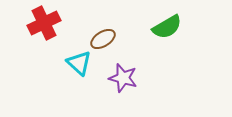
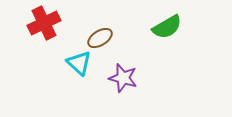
brown ellipse: moved 3 px left, 1 px up
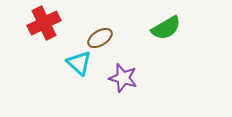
green semicircle: moved 1 px left, 1 px down
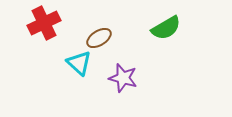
brown ellipse: moved 1 px left
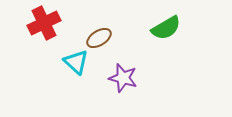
cyan triangle: moved 3 px left, 1 px up
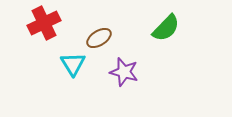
green semicircle: rotated 16 degrees counterclockwise
cyan triangle: moved 3 px left, 2 px down; rotated 16 degrees clockwise
purple star: moved 1 px right, 6 px up
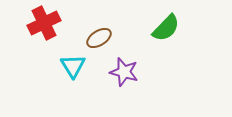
cyan triangle: moved 2 px down
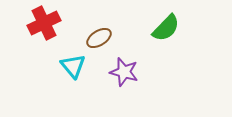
cyan triangle: rotated 8 degrees counterclockwise
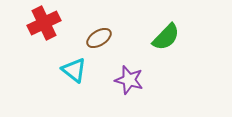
green semicircle: moved 9 px down
cyan triangle: moved 1 px right, 4 px down; rotated 12 degrees counterclockwise
purple star: moved 5 px right, 8 px down
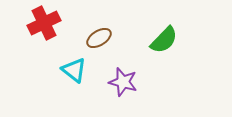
green semicircle: moved 2 px left, 3 px down
purple star: moved 6 px left, 2 px down
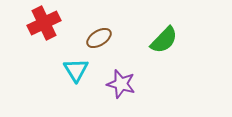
cyan triangle: moved 2 px right; rotated 20 degrees clockwise
purple star: moved 2 px left, 2 px down
